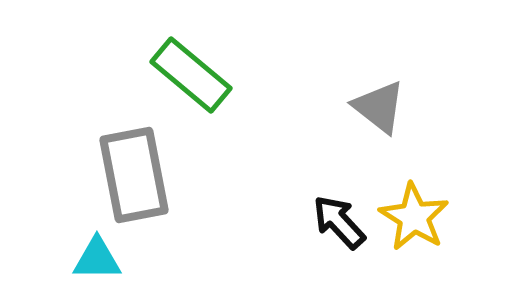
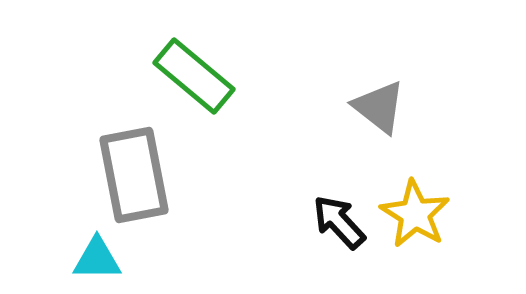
green rectangle: moved 3 px right, 1 px down
yellow star: moved 1 px right, 3 px up
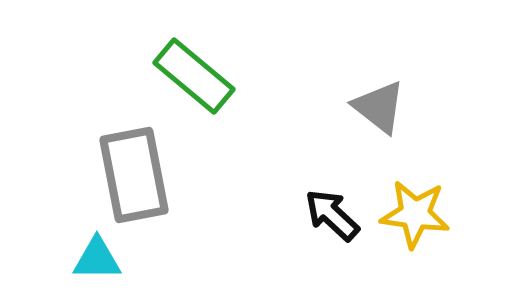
yellow star: rotated 24 degrees counterclockwise
black arrow: moved 7 px left, 7 px up; rotated 4 degrees counterclockwise
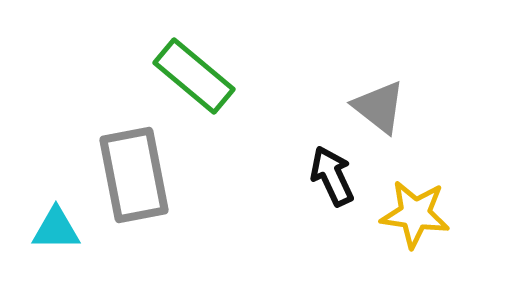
black arrow: moved 39 px up; rotated 22 degrees clockwise
cyan triangle: moved 41 px left, 30 px up
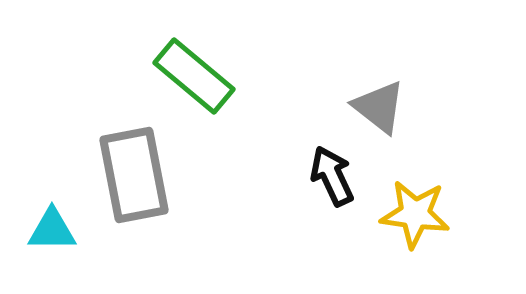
cyan triangle: moved 4 px left, 1 px down
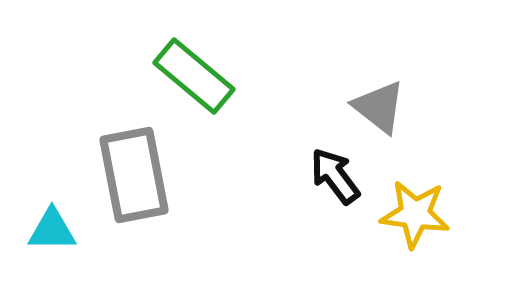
black arrow: moved 3 px right; rotated 12 degrees counterclockwise
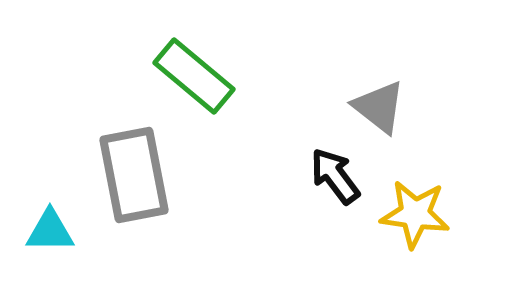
cyan triangle: moved 2 px left, 1 px down
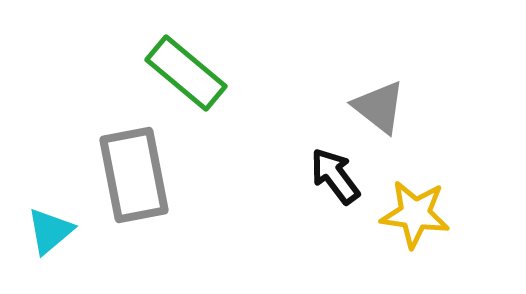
green rectangle: moved 8 px left, 3 px up
cyan triangle: rotated 40 degrees counterclockwise
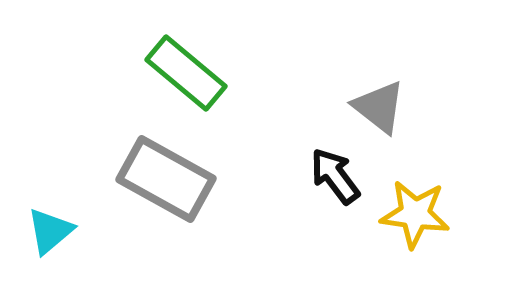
gray rectangle: moved 32 px right, 4 px down; rotated 50 degrees counterclockwise
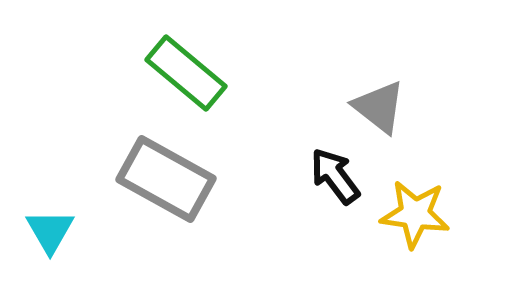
cyan triangle: rotated 20 degrees counterclockwise
